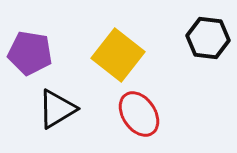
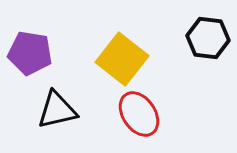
yellow square: moved 4 px right, 4 px down
black triangle: moved 1 px down; rotated 18 degrees clockwise
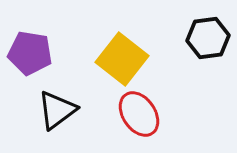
black hexagon: rotated 15 degrees counterclockwise
black triangle: rotated 24 degrees counterclockwise
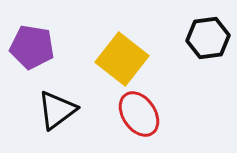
purple pentagon: moved 2 px right, 6 px up
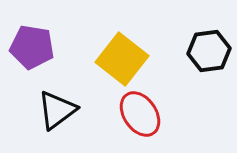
black hexagon: moved 1 px right, 13 px down
red ellipse: moved 1 px right
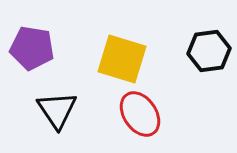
purple pentagon: moved 1 px down
yellow square: rotated 21 degrees counterclockwise
black triangle: rotated 27 degrees counterclockwise
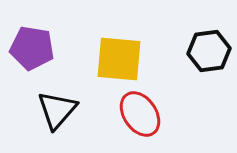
yellow square: moved 3 px left; rotated 12 degrees counterclockwise
black triangle: rotated 15 degrees clockwise
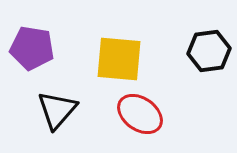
red ellipse: rotated 21 degrees counterclockwise
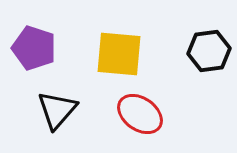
purple pentagon: moved 2 px right; rotated 9 degrees clockwise
yellow square: moved 5 px up
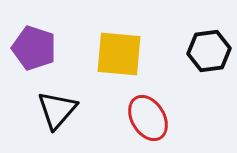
red ellipse: moved 8 px right, 4 px down; rotated 24 degrees clockwise
